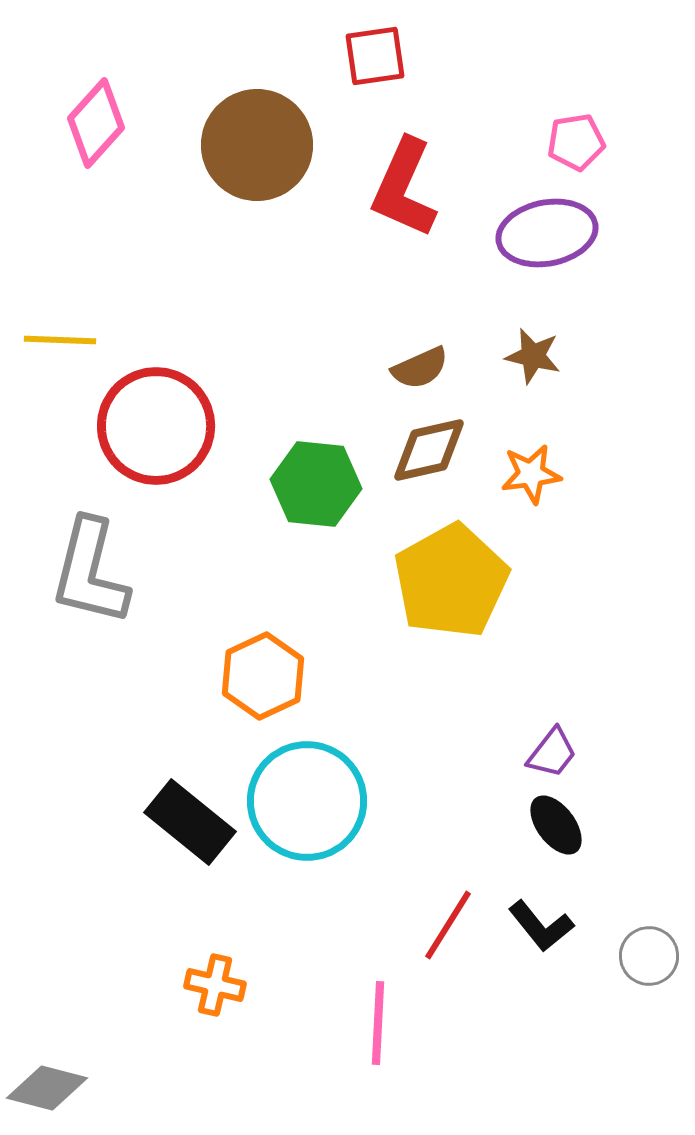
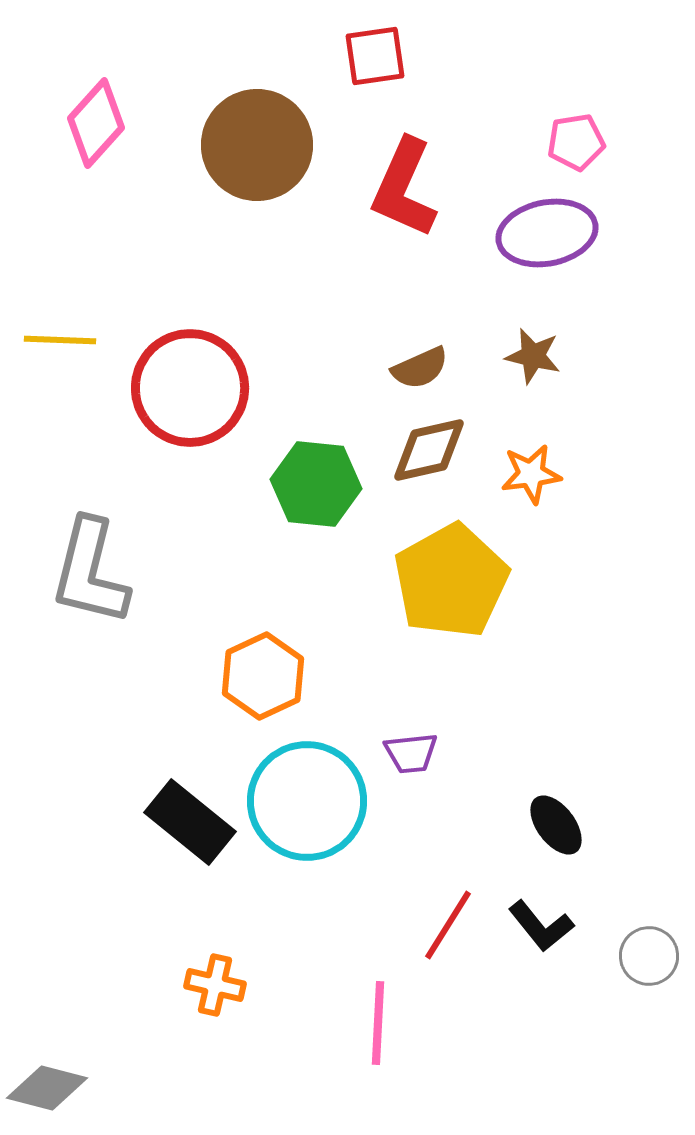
red circle: moved 34 px right, 38 px up
purple trapezoid: moved 141 px left; rotated 46 degrees clockwise
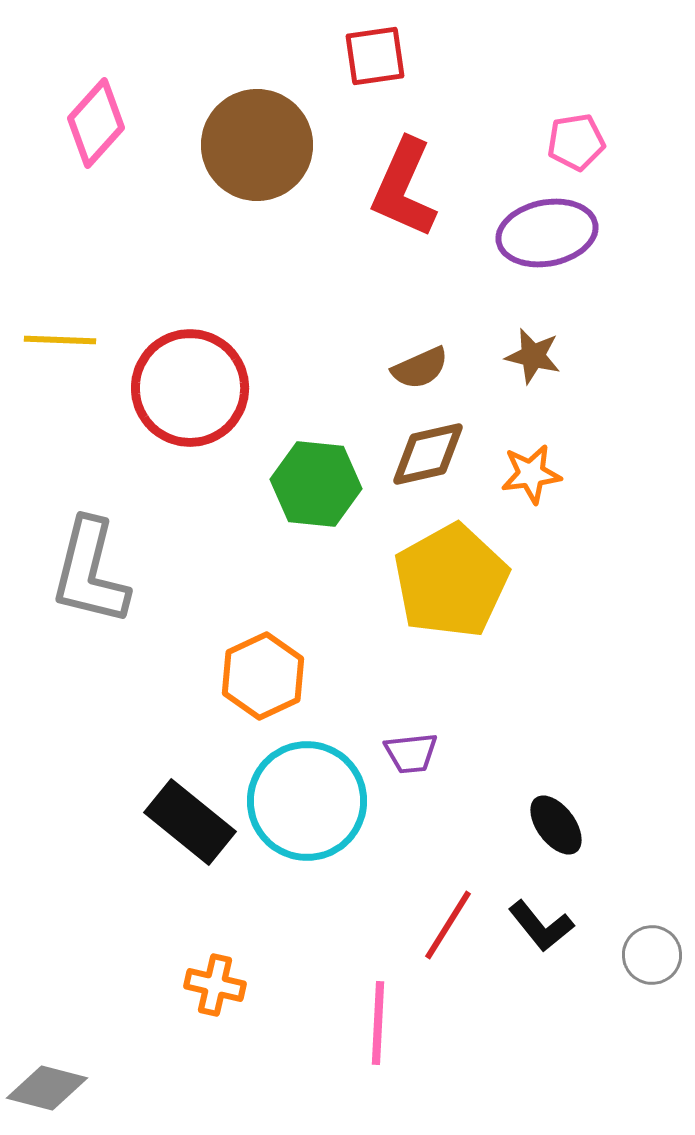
brown diamond: moved 1 px left, 4 px down
gray circle: moved 3 px right, 1 px up
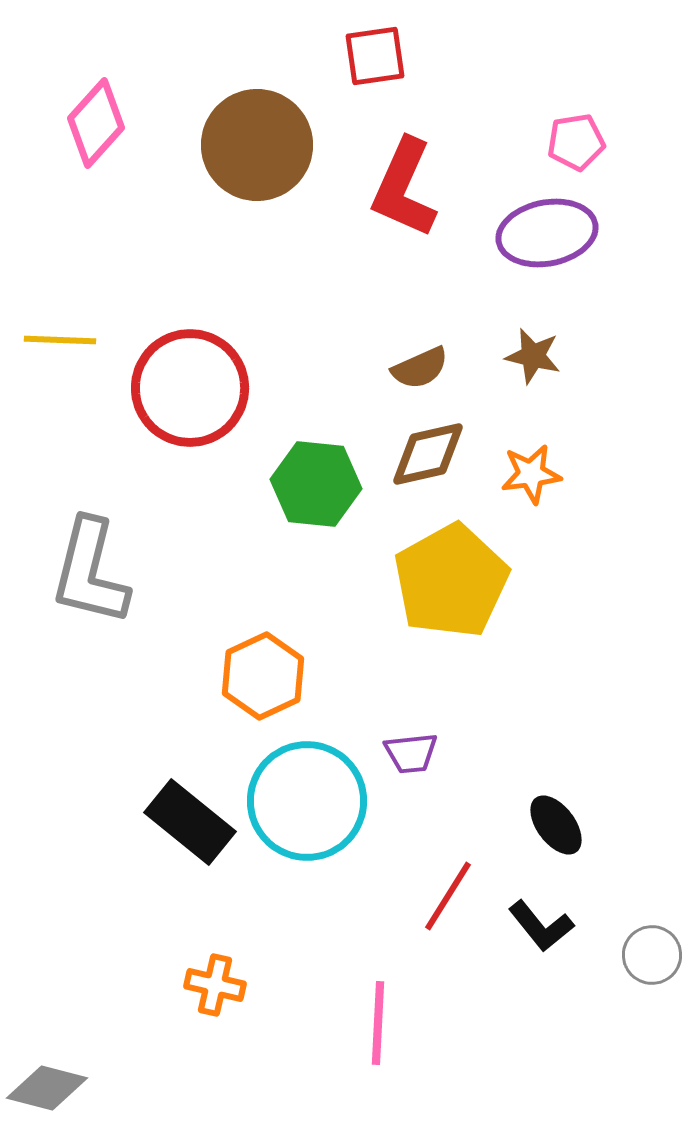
red line: moved 29 px up
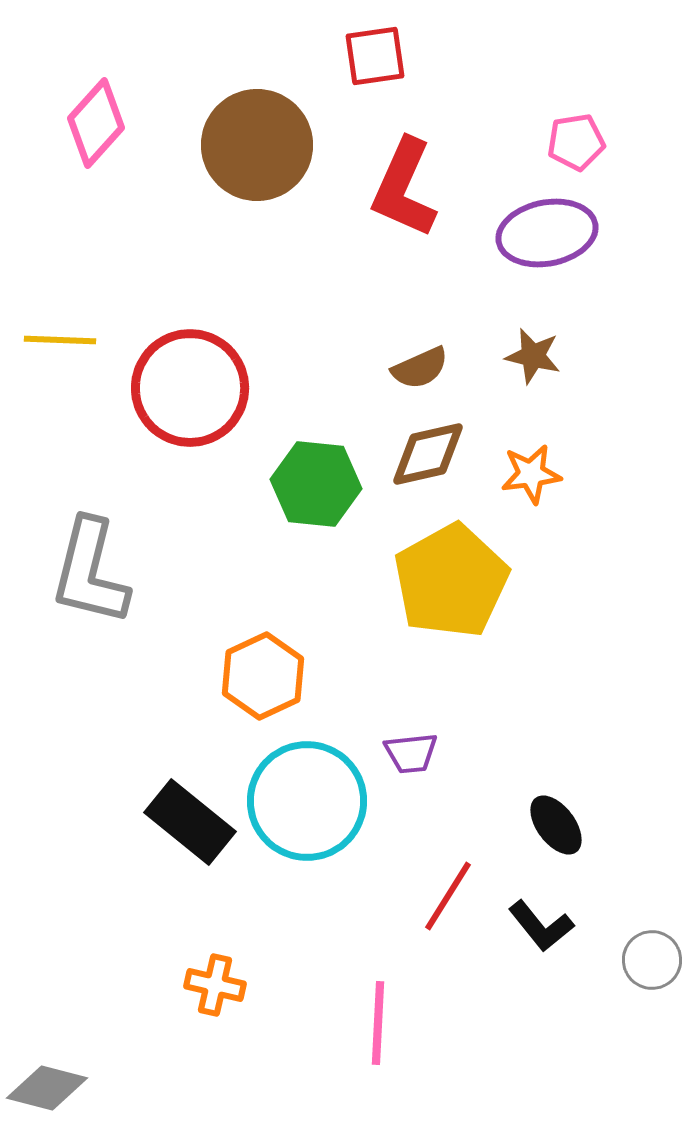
gray circle: moved 5 px down
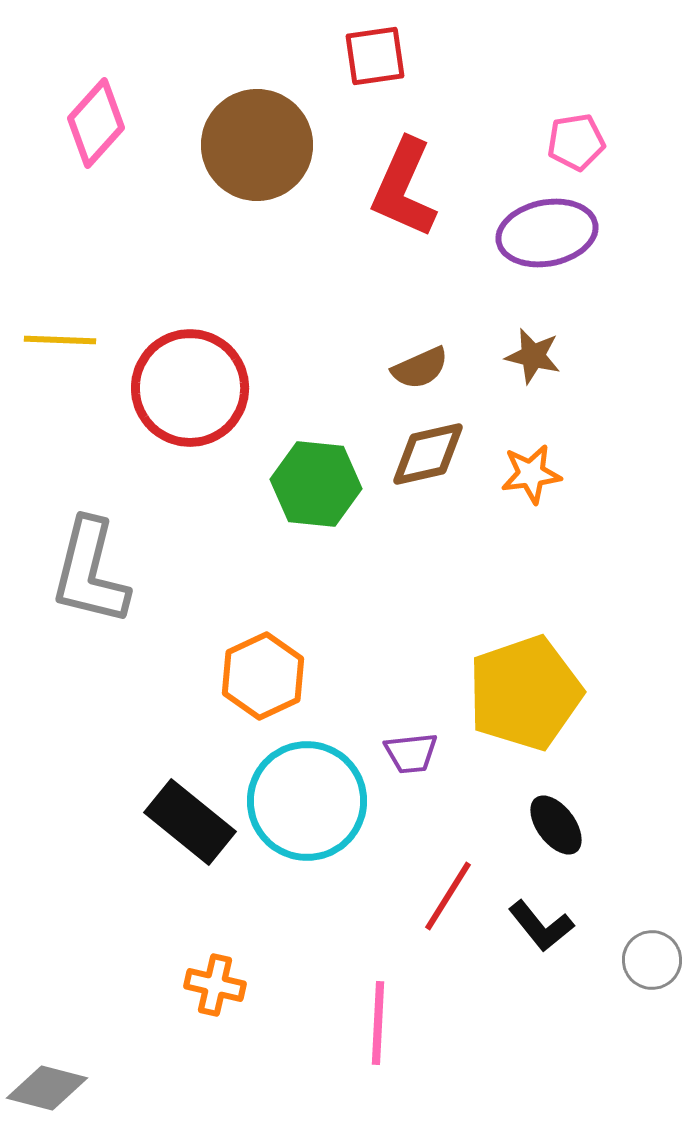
yellow pentagon: moved 74 px right, 112 px down; rotated 10 degrees clockwise
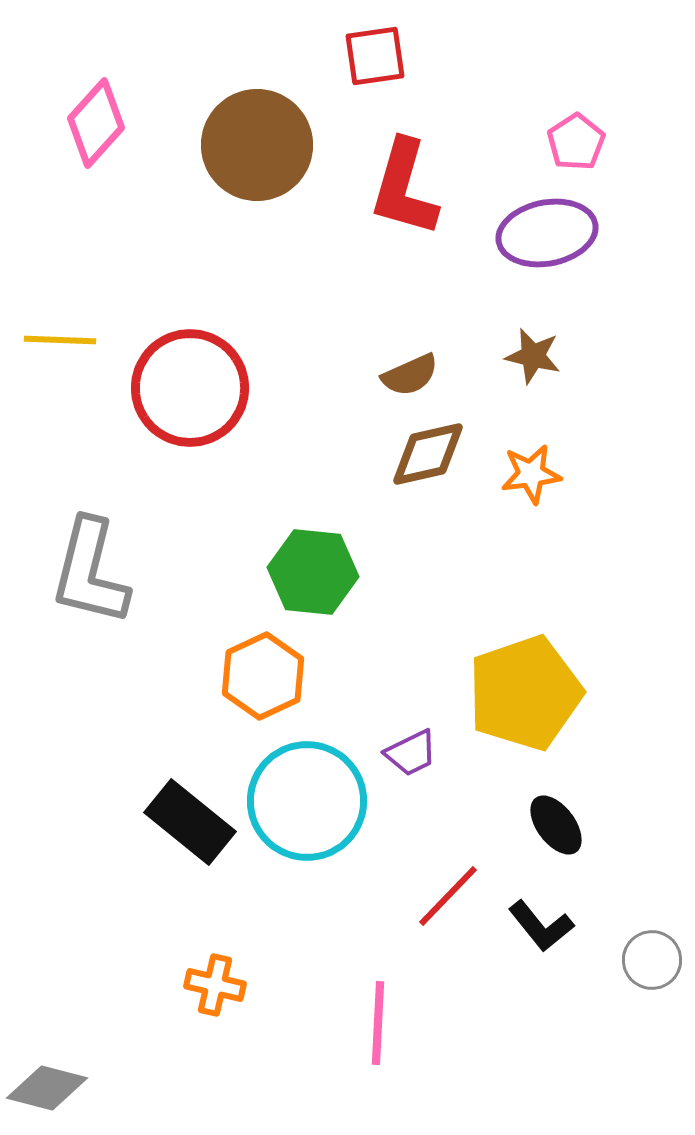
pink pentagon: rotated 24 degrees counterclockwise
red L-shape: rotated 8 degrees counterclockwise
brown semicircle: moved 10 px left, 7 px down
green hexagon: moved 3 px left, 88 px down
purple trapezoid: rotated 20 degrees counterclockwise
red line: rotated 12 degrees clockwise
